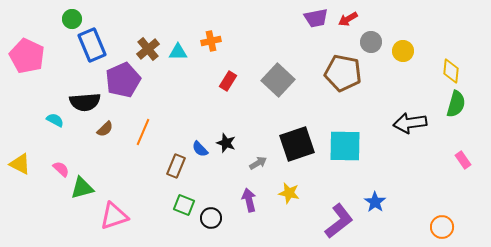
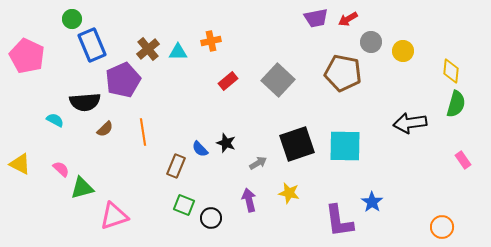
red rectangle: rotated 18 degrees clockwise
orange line: rotated 32 degrees counterclockwise
blue star: moved 3 px left
purple L-shape: rotated 120 degrees clockwise
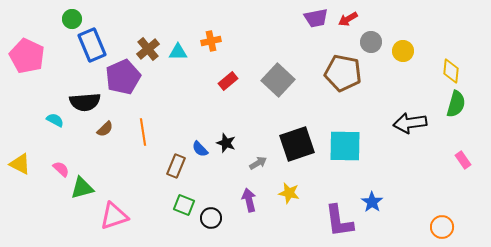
purple pentagon: moved 3 px up
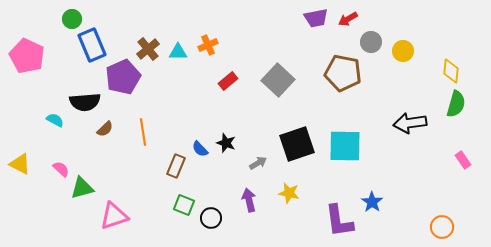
orange cross: moved 3 px left, 4 px down; rotated 12 degrees counterclockwise
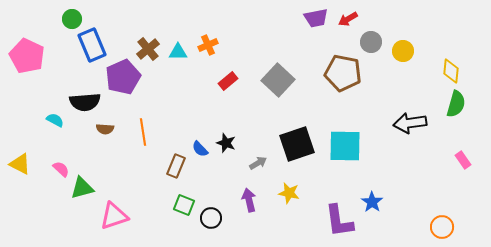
brown semicircle: rotated 48 degrees clockwise
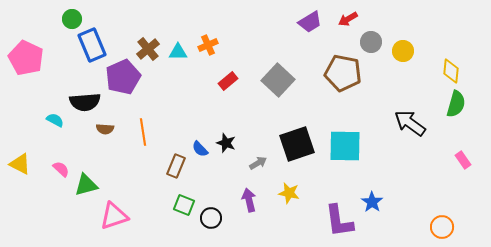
purple trapezoid: moved 6 px left, 4 px down; rotated 20 degrees counterclockwise
pink pentagon: moved 1 px left, 2 px down
black arrow: rotated 44 degrees clockwise
green triangle: moved 4 px right, 3 px up
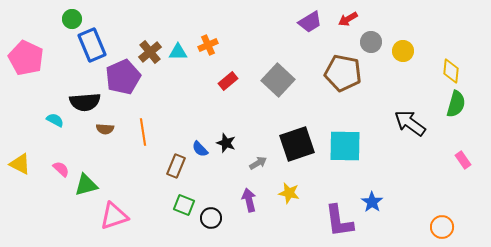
brown cross: moved 2 px right, 3 px down
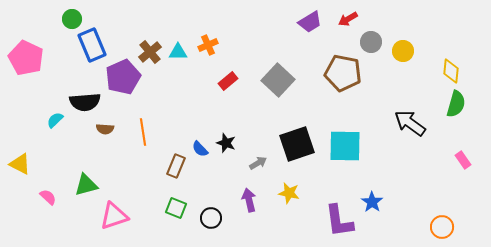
cyan semicircle: rotated 72 degrees counterclockwise
pink semicircle: moved 13 px left, 28 px down
green square: moved 8 px left, 3 px down
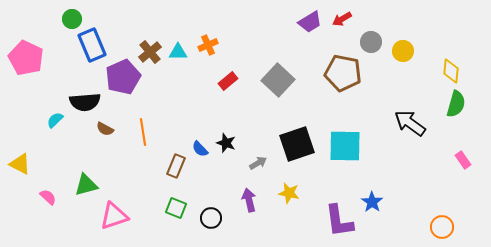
red arrow: moved 6 px left
brown semicircle: rotated 24 degrees clockwise
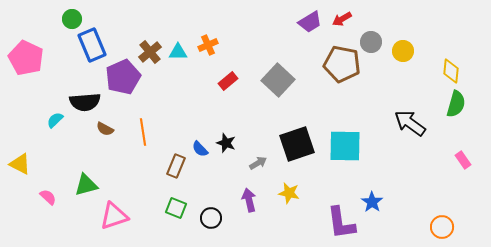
brown pentagon: moved 1 px left, 9 px up
purple L-shape: moved 2 px right, 2 px down
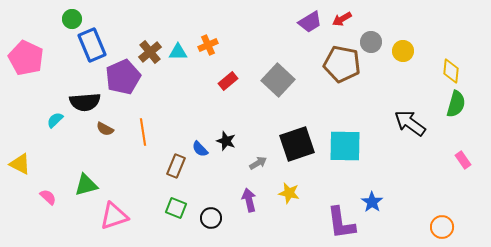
black star: moved 2 px up
